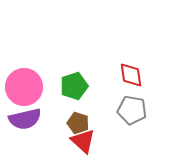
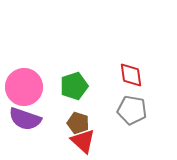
purple semicircle: rotated 32 degrees clockwise
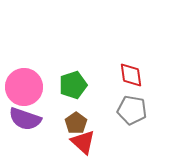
green pentagon: moved 1 px left, 1 px up
brown pentagon: moved 2 px left; rotated 20 degrees clockwise
red triangle: moved 1 px down
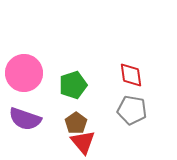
pink circle: moved 14 px up
red triangle: rotated 8 degrees clockwise
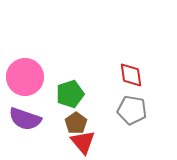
pink circle: moved 1 px right, 4 px down
green pentagon: moved 3 px left, 9 px down
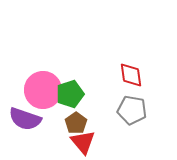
pink circle: moved 18 px right, 13 px down
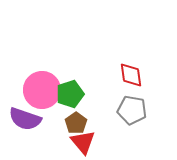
pink circle: moved 1 px left
